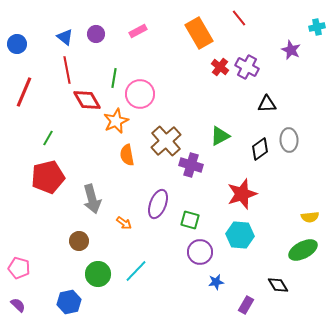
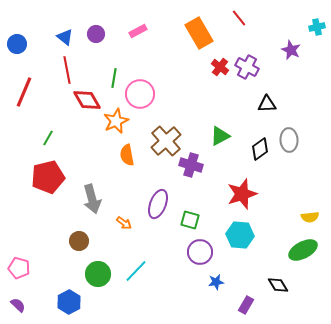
blue hexagon at (69, 302): rotated 15 degrees counterclockwise
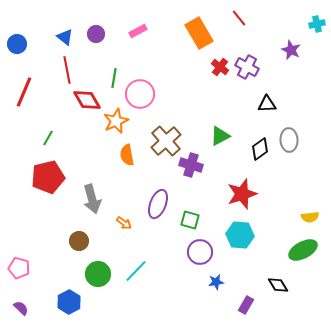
cyan cross at (317, 27): moved 3 px up
purple semicircle at (18, 305): moved 3 px right, 3 px down
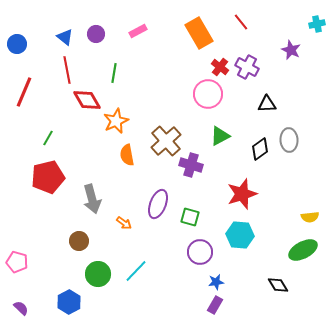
red line at (239, 18): moved 2 px right, 4 px down
green line at (114, 78): moved 5 px up
pink circle at (140, 94): moved 68 px right
green square at (190, 220): moved 3 px up
pink pentagon at (19, 268): moved 2 px left, 6 px up
purple rectangle at (246, 305): moved 31 px left
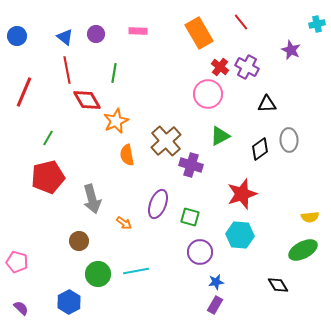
pink rectangle at (138, 31): rotated 30 degrees clockwise
blue circle at (17, 44): moved 8 px up
cyan line at (136, 271): rotated 35 degrees clockwise
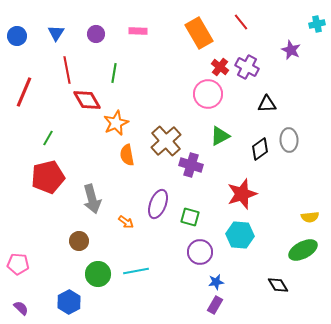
blue triangle at (65, 37): moved 9 px left, 4 px up; rotated 24 degrees clockwise
orange star at (116, 121): moved 2 px down
orange arrow at (124, 223): moved 2 px right, 1 px up
pink pentagon at (17, 262): moved 1 px right, 2 px down; rotated 10 degrees counterclockwise
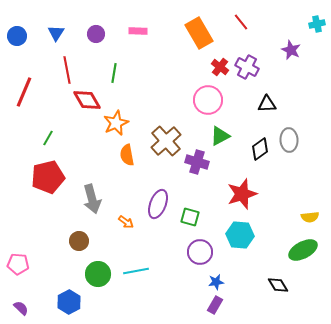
pink circle at (208, 94): moved 6 px down
purple cross at (191, 165): moved 6 px right, 3 px up
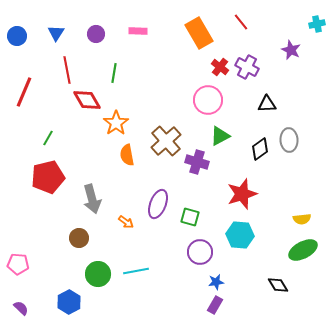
orange star at (116, 123): rotated 10 degrees counterclockwise
yellow semicircle at (310, 217): moved 8 px left, 2 px down
brown circle at (79, 241): moved 3 px up
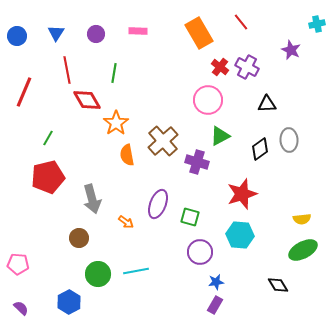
brown cross at (166, 141): moved 3 px left
